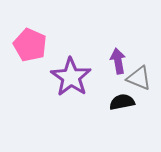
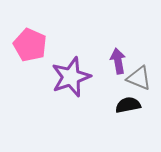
purple star: rotated 18 degrees clockwise
black semicircle: moved 6 px right, 3 px down
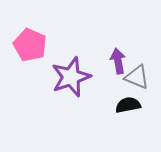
gray triangle: moved 2 px left, 1 px up
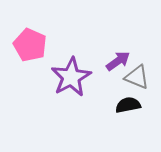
purple arrow: rotated 65 degrees clockwise
purple star: rotated 9 degrees counterclockwise
